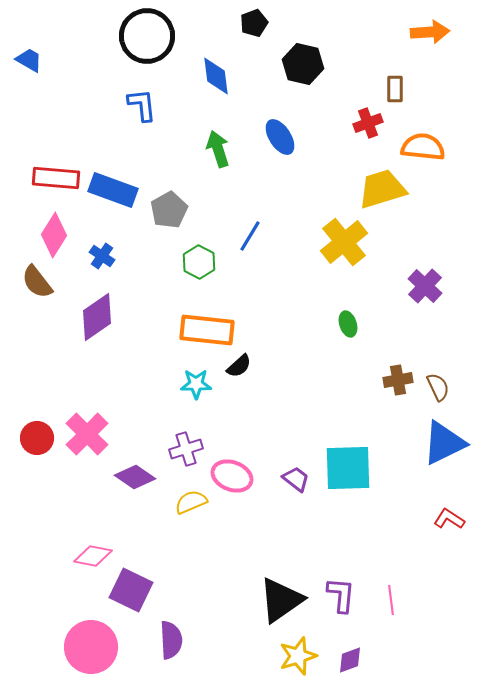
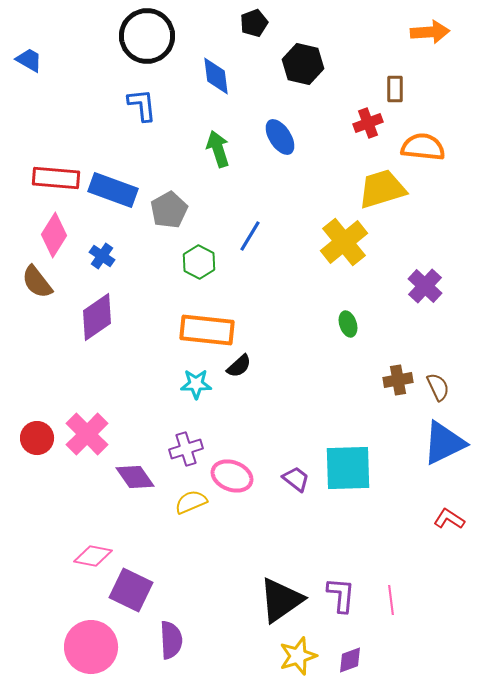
purple diamond at (135, 477): rotated 21 degrees clockwise
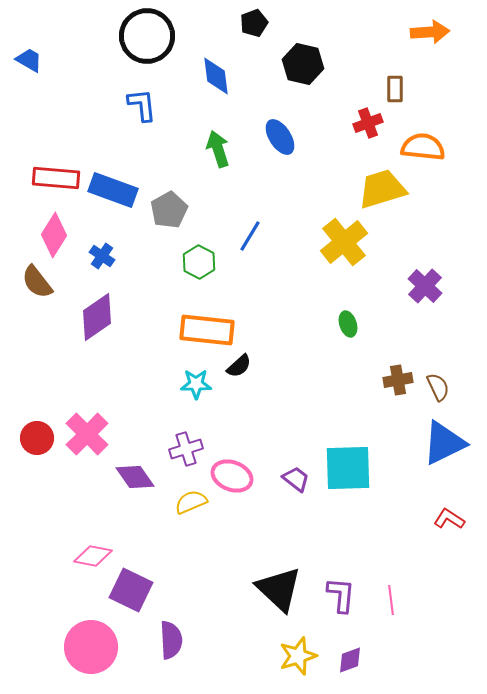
black triangle at (281, 600): moved 2 px left, 11 px up; rotated 42 degrees counterclockwise
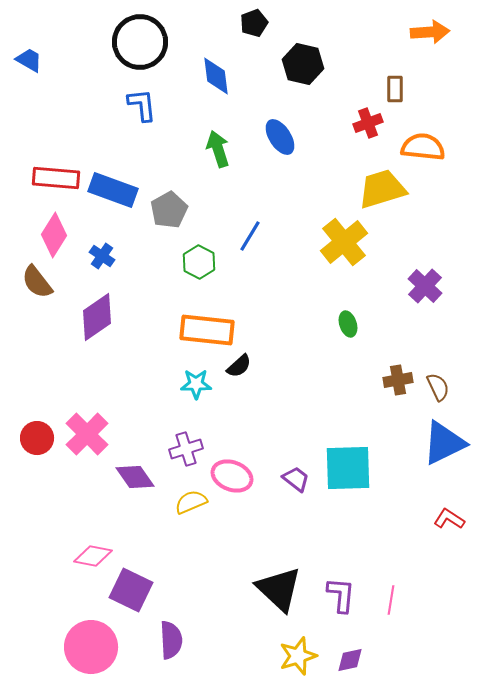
black circle at (147, 36): moved 7 px left, 6 px down
pink line at (391, 600): rotated 16 degrees clockwise
purple diamond at (350, 660): rotated 8 degrees clockwise
